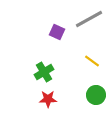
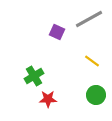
green cross: moved 10 px left, 4 px down
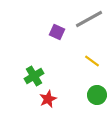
green circle: moved 1 px right
red star: rotated 24 degrees counterclockwise
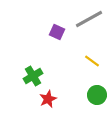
green cross: moved 1 px left
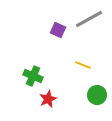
purple square: moved 1 px right, 2 px up
yellow line: moved 9 px left, 4 px down; rotated 14 degrees counterclockwise
green cross: rotated 36 degrees counterclockwise
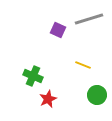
gray line: rotated 12 degrees clockwise
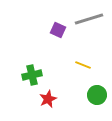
green cross: moved 1 px left, 1 px up; rotated 36 degrees counterclockwise
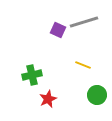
gray line: moved 5 px left, 3 px down
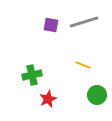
purple square: moved 7 px left, 5 px up; rotated 14 degrees counterclockwise
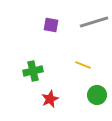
gray line: moved 10 px right
green cross: moved 1 px right, 4 px up
red star: moved 2 px right
